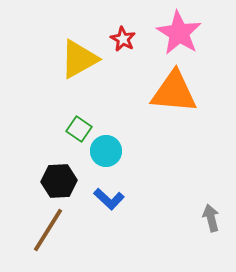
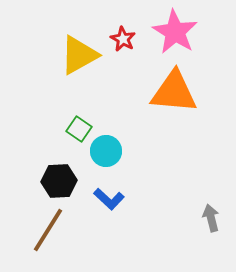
pink star: moved 4 px left, 1 px up
yellow triangle: moved 4 px up
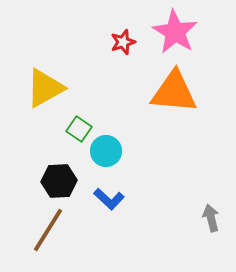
red star: moved 3 px down; rotated 25 degrees clockwise
yellow triangle: moved 34 px left, 33 px down
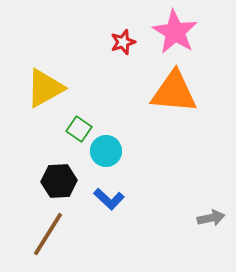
gray arrow: rotated 92 degrees clockwise
brown line: moved 4 px down
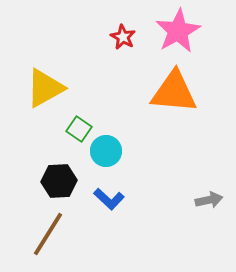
pink star: moved 3 px right, 1 px up; rotated 12 degrees clockwise
red star: moved 5 px up; rotated 25 degrees counterclockwise
gray arrow: moved 2 px left, 18 px up
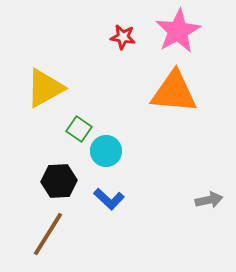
red star: rotated 20 degrees counterclockwise
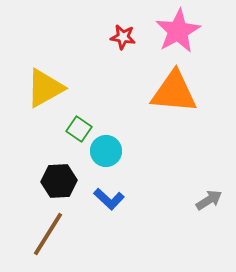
gray arrow: rotated 20 degrees counterclockwise
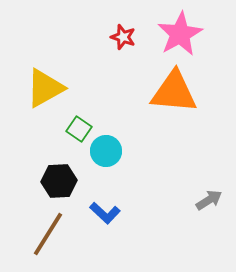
pink star: moved 2 px right, 3 px down
red star: rotated 10 degrees clockwise
blue L-shape: moved 4 px left, 14 px down
